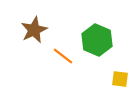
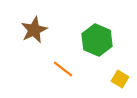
orange line: moved 13 px down
yellow square: rotated 24 degrees clockwise
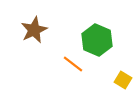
orange line: moved 10 px right, 5 px up
yellow square: moved 3 px right, 1 px down
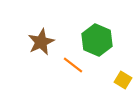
brown star: moved 7 px right, 12 px down
orange line: moved 1 px down
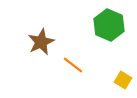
green hexagon: moved 12 px right, 15 px up
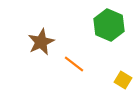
orange line: moved 1 px right, 1 px up
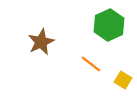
green hexagon: rotated 12 degrees clockwise
orange line: moved 17 px right
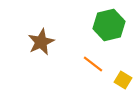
green hexagon: rotated 12 degrees clockwise
orange line: moved 2 px right
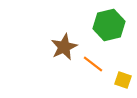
brown star: moved 23 px right, 5 px down
yellow square: rotated 12 degrees counterclockwise
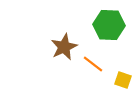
green hexagon: rotated 16 degrees clockwise
